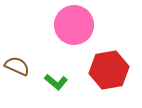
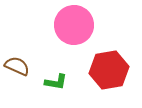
green L-shape: rotated 30 degrees counterclockwise
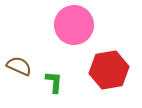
brown semicircle: moved 2 px right
green L-shape: moved 2 px left; rotated 95 degrees counterclockwise
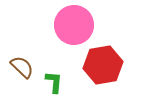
brown semicircle: moved 3 px right, 1 px down; rotated 20 degrees clockwise
red hexagon: moved 6 px left, 5 px up
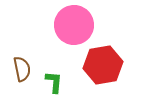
brown semicircle: moved 2 px down; rotated 35 degrees clockwise
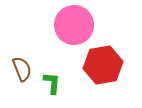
brown semicircle: rotated 10 degrees counterclockwise
green L-shape: moved 2 px left, 1 px down
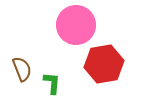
pink circle: moved 2 px right
red hexagon: moved 1 px right, 1 px up
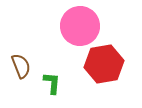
pink circle: moved 4 px right, 1 px down
brown semicircle: moved 1 px left, 3 px up
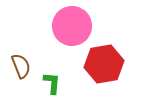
pink circle: moved 8 px left
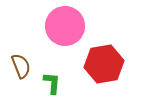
pink circle: moved 7 px left
